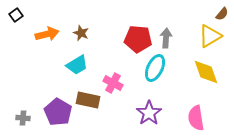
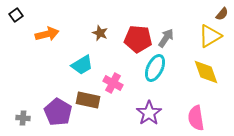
brown star: moved 19 px right
gray arrow: rotated 30 degrees clockwise
cyan trapezoid: moved 5 px right
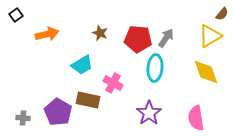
cyan ellipse: rotated 20 degrees counterclockwise
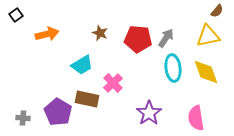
brown semicircle: moved 5 px left, 3 px up
yellow triangle: moved 2 px left; rotated 20 degrees clockwise
cyan ellipse: moved 18 px right; rotated 12 degrees counterclockwise
pink cross: rotated 18 degrees clockwise
brown rectangle: moved 1 px left, 1 px up
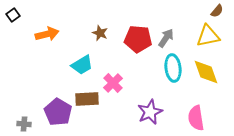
black square: moved 3 px left
brown rectangle: rotated 15 degrees counterclockwise
purple star: moved 1 px right, 1 px up; rotated 10 degrees clockwise
gray cross: moved 1 px right, 6 px down
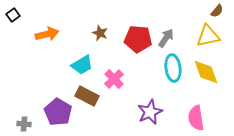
pink cross: moved 1 px right, 4 px up
brown rectangle: moved 3 px up; rotated 30 degrees clockwise
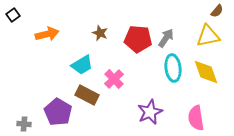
brown rectangle: moved 1 px up
